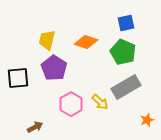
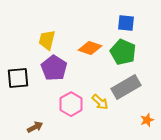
blue square: rotated 18 degrees clockwise
orange diamond: moved 4 px right, 6 px down
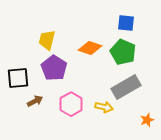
yellow arrow: moved 4 px right, 5 px down; rotated 30 degrees counterclockwise
brown arrow: moved 26 px up
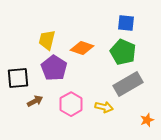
orange diamond: moved 8 px left
gray rectangle: moved 2 px right, 3 px up
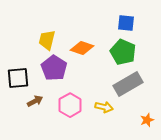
pink hexagon: moved 1 px left, 1 px down
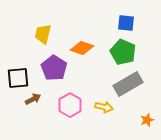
yellow trapezoid: moved 4 px left, 6 px up
brown arrow: moved 2 px left, 2 px up
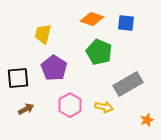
orange diamond: moved 10 px right, 29 px up
green pentagon: moved 24 px left
brown arrow: moved 7 px left, 10 px down
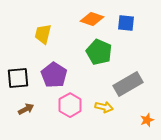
purple pentagon: moved 7 px down
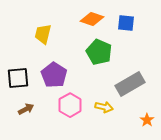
gray rectangle: moved 2 px right
orange star: rotated 16 degrees counterclockwise
